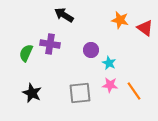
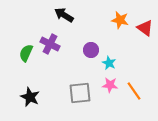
purple cross: rotated 18 degrees clockwise
black star: moved 2 px left, 4 px down
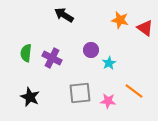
purple cross: moved 2 px right, 14 px down
green semicircle: rotated 18 degrees counterclockwise
cyan star: rotated 16 degrees clockwise
pink star: moved 2 px left, 16 px down
orange line: rotated 18 degrees counterclockwise
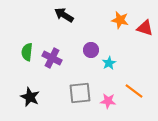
red triangle: rotated 18 degrees counterclockwise
green semicircle: moved 1 px right, 1 px up
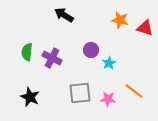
pink star: moved 2 px up
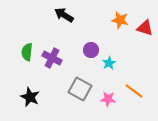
gray square: moved 4 px up; rotated 35 degrees clockwise
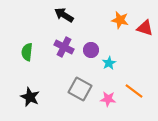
purple cross: moved 12 px right, 11 px up
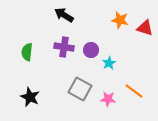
purple cross: rotated 18 degrees counterclockwise
